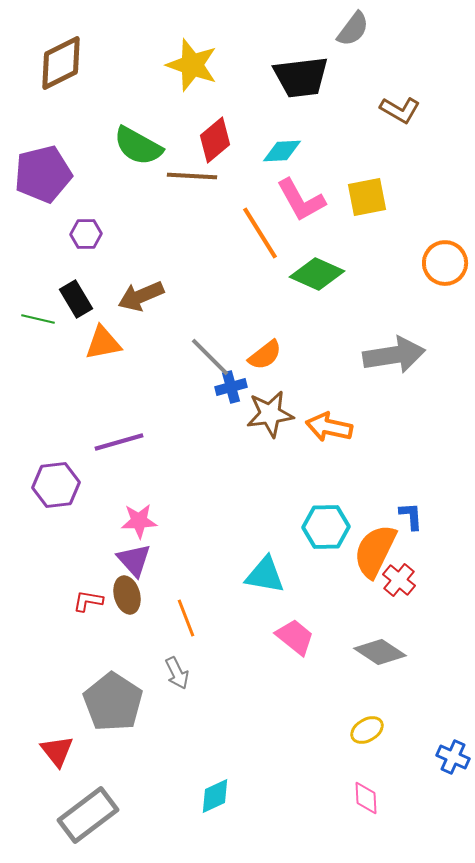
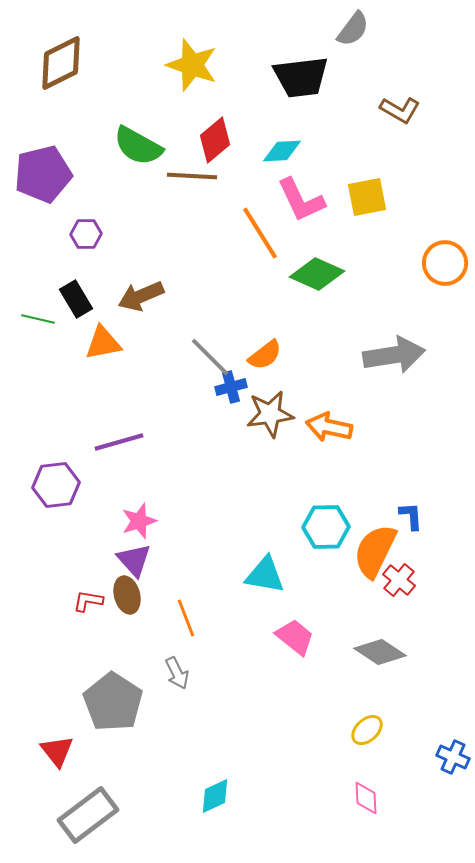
pink L-shape at (301, 200): rotated 4 degrees clockwise
pink star at (139, 521): rotated 15 degrees counterclockwise
yellow ellipse at (367, 730): rotated 12 degrees counterclockwise
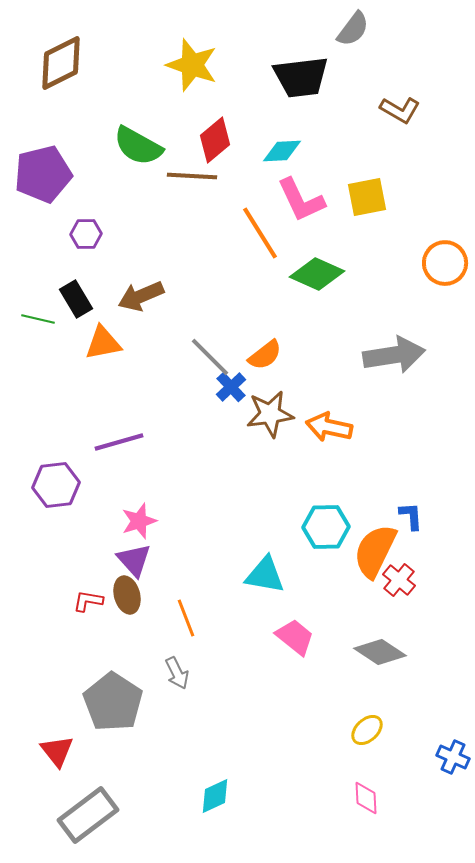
blue cross at (231, 387): rotated 28 degrees counterclockwise
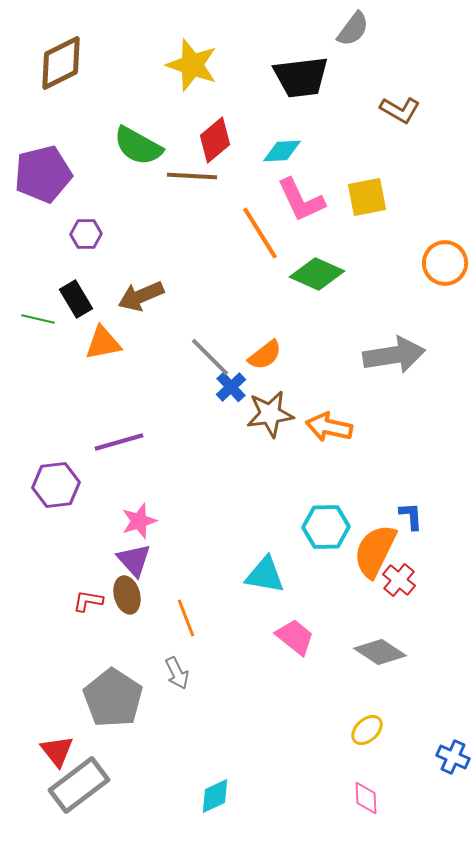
gray pentagon at (113, 702): moved 4 px up
gray rectangle at (88, 815): moved 9 px left, 30 px up
